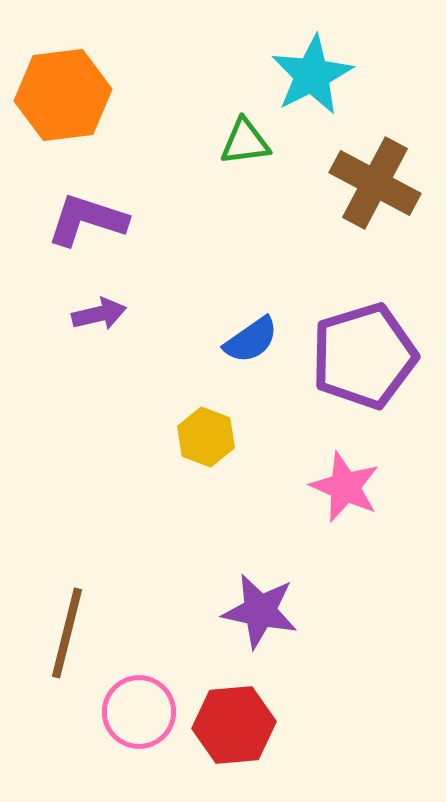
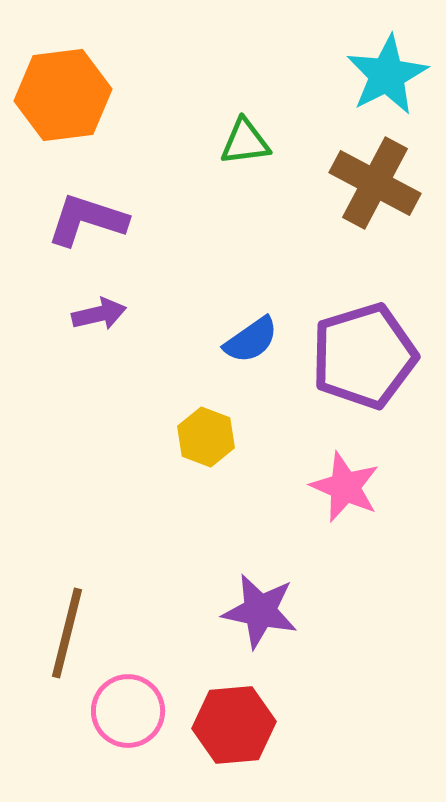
cyan star: moved 75 px right
pink circle: moved 11 px left, 1 px up
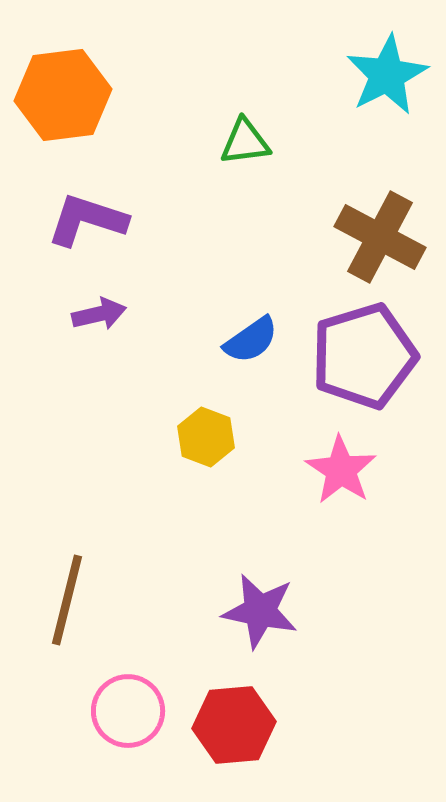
brown cross: moved 5 px right, 54 px down
pink star: moved 4 px left, 17 px up; rotated 10 degrees clockwise
brown line: moved 33 px up
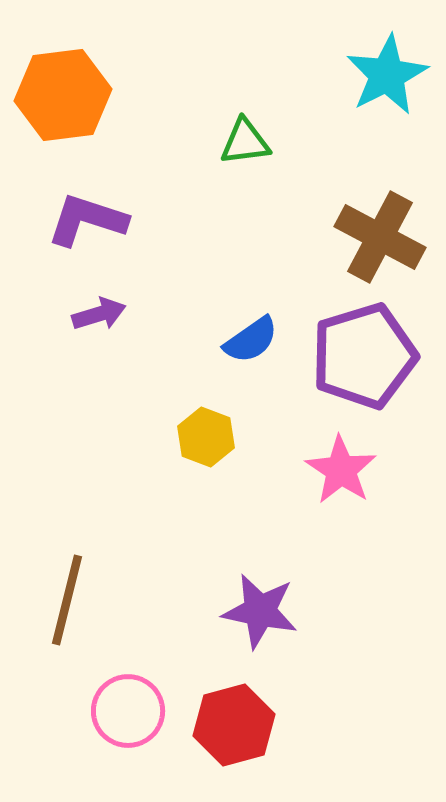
purple arrow: rotated 4 degrees counterclockwise
red hexagon: rotated 10 degrees counterclockwise
